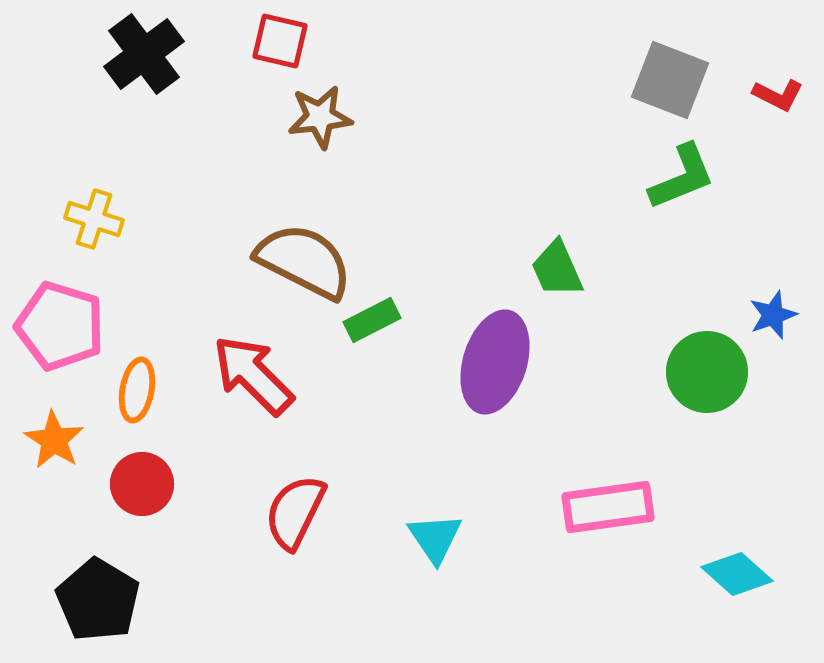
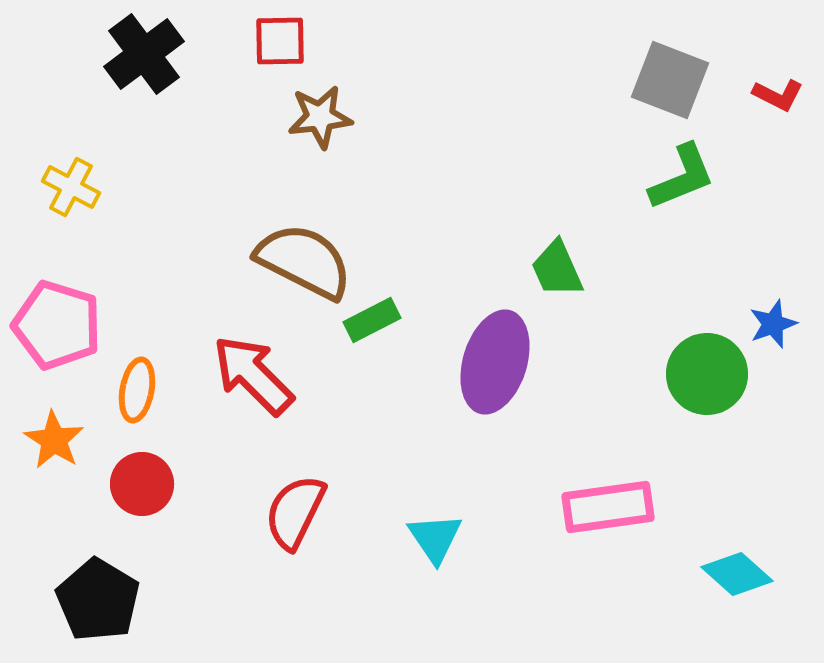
red square: rotated 14 degrees counterclockwise
yellow cross: moved 23 px left, 32 px up; rotated 10 degrees clockwise
blue star: moved 9 px down
pink pentagon: moved 3 px left, 1 px up
green circle: moved 2 px down
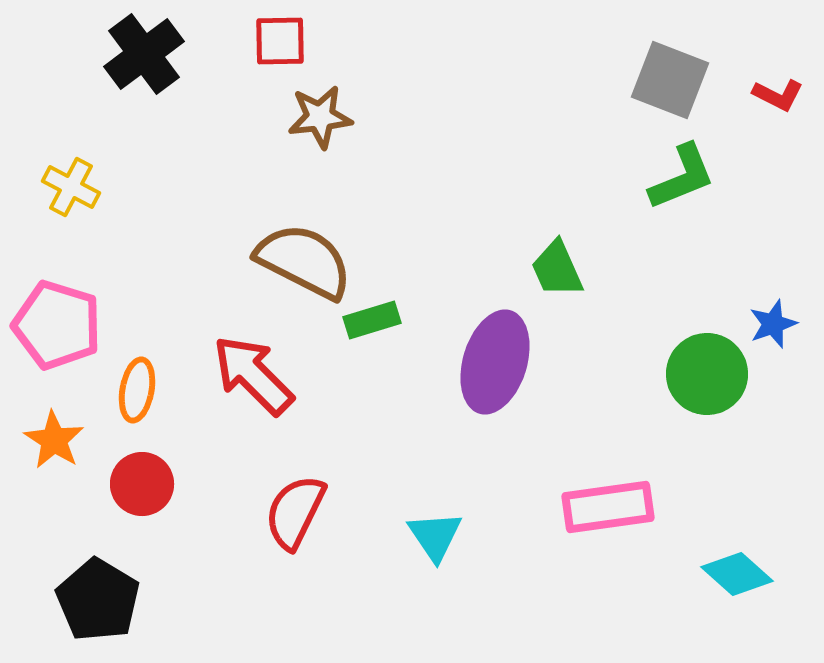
green rectangle: rotated 10 degrees clockwise
cyan triangle: moved 2 px up
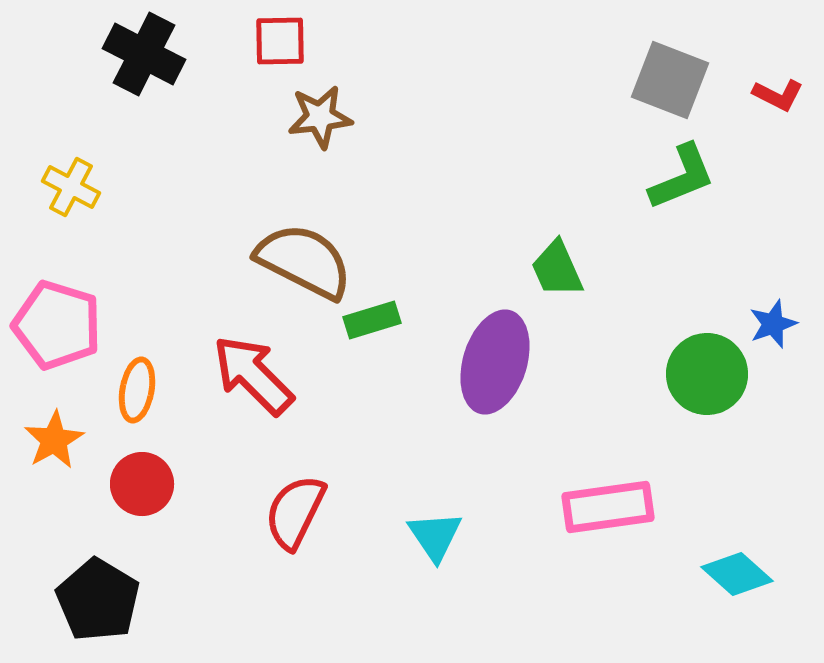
black cross: rotated 26 degrees counterclockwise
orange star: rotated 10 degrees clockwise
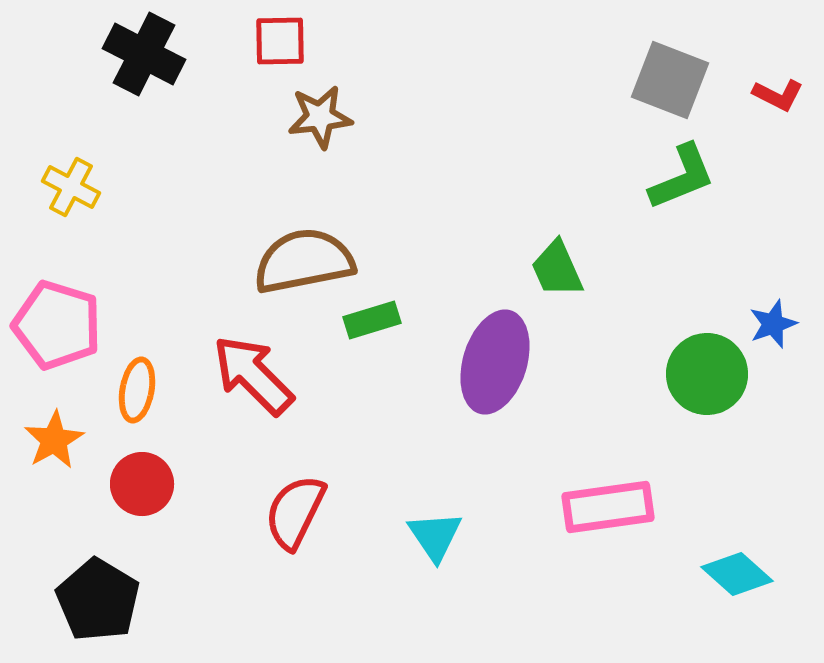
brown semicircle: rotated 38 degrees counterclockwise
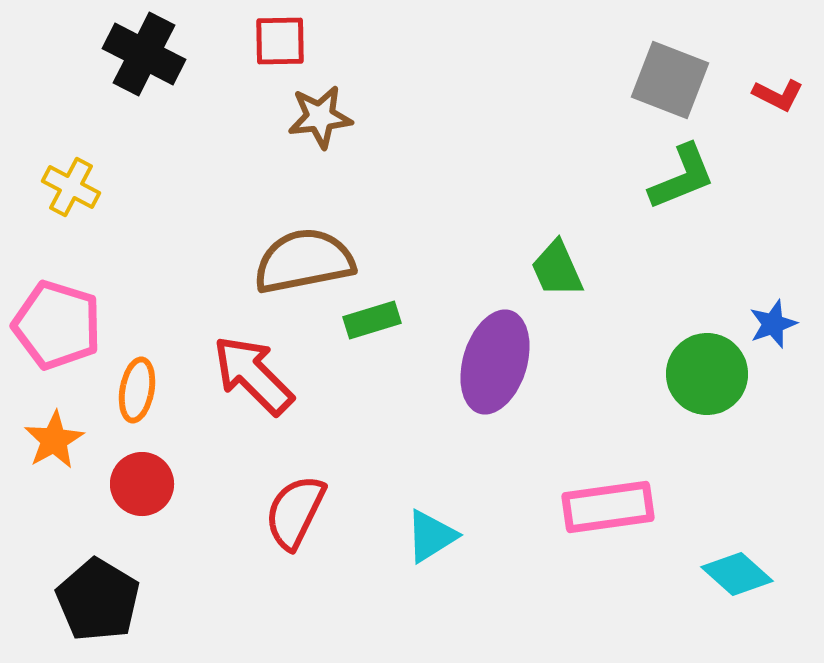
cyan triangle: moved 4 px left; rotated 32 degrees clockwise
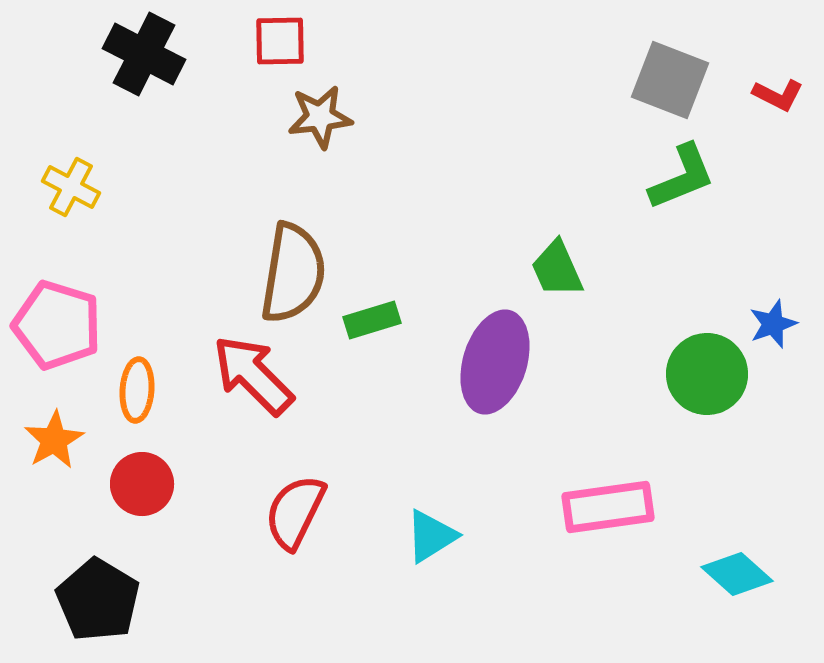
brown semicircle: moved 11 px left, 12 px down; rotated 110 degrees clockwise
orange ellipse: rotated 6 degrees counterclockwise
